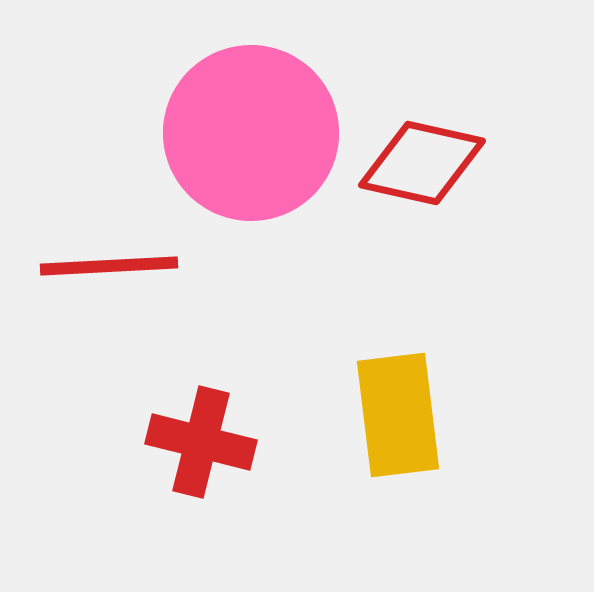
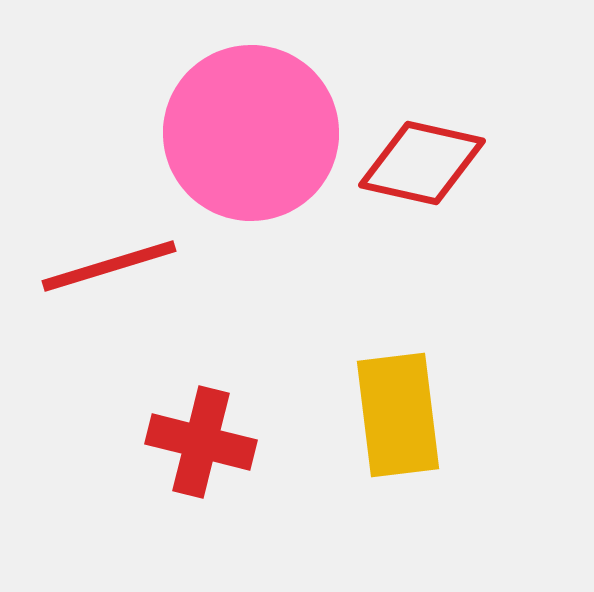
red line: rotated 14 degrees counterclockwise
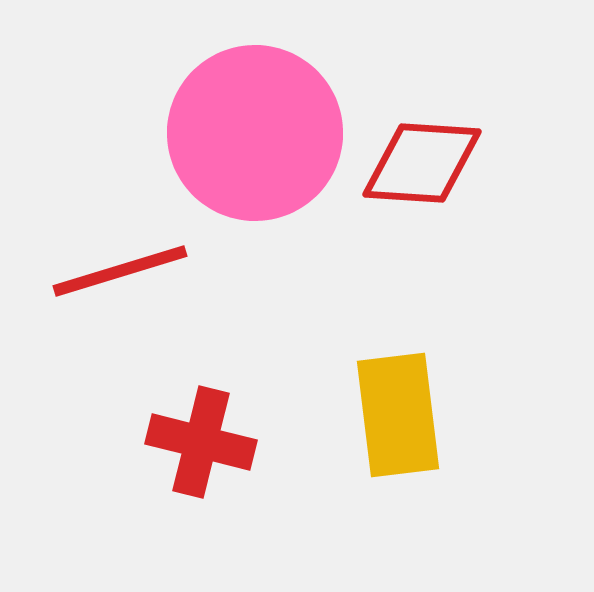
pink circle: moved 4 px right
red diamond: rotated 9 degrees counterclockwise
red line: moved 11 px right, 5 px down
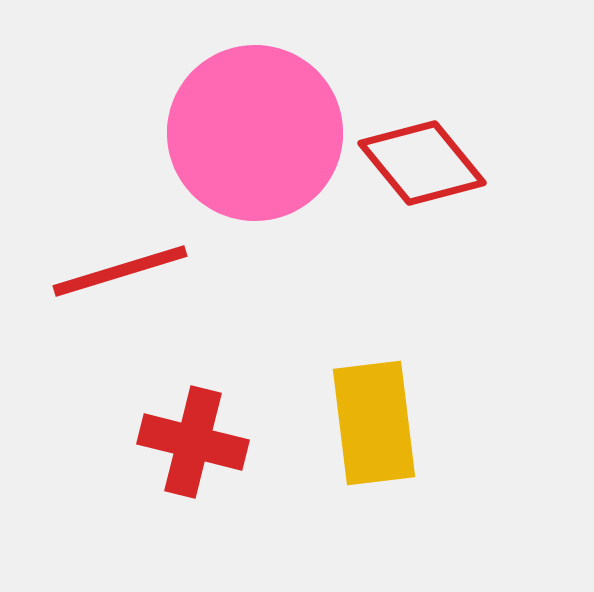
red diamond: rotated 47 degrees clockwise
yellow rectangle: moved 24 px left, 8 px down
red cross: moved 8 px left
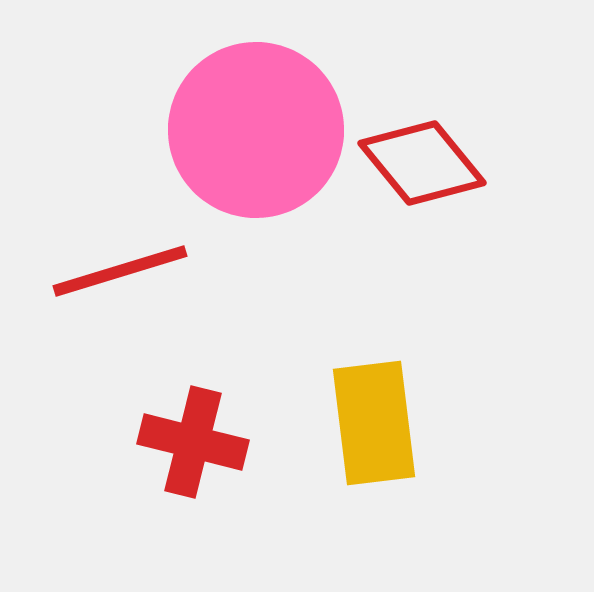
pink circle: moved 1 px right, 3 px up
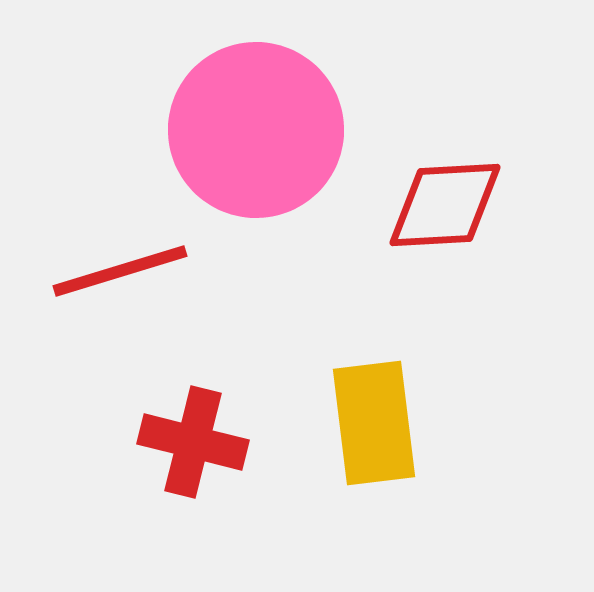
red diamond: moved 23 px right, 42 px down; rotated 54 degrees counterclockwise
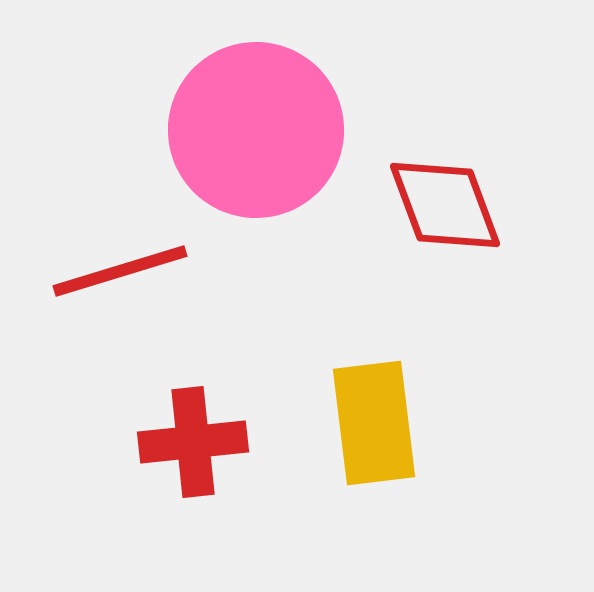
red diamond: rotated 73 degrees clockwise
red cross: rotated 20 degrees counterclockwise
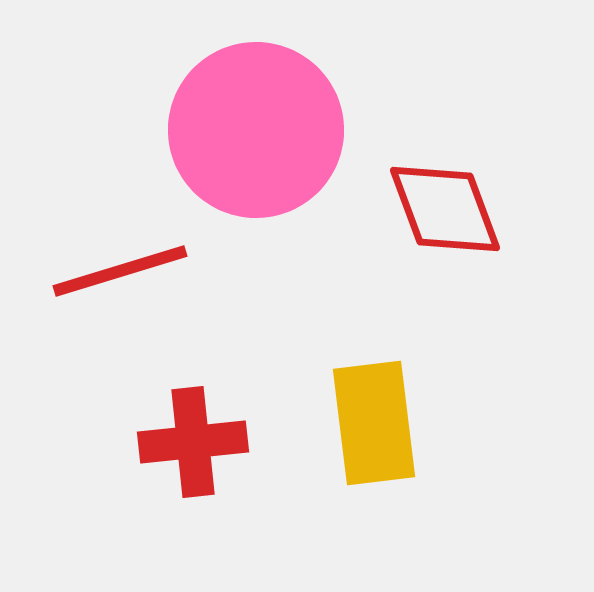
red diamond: moved 4 px down
